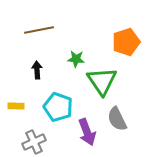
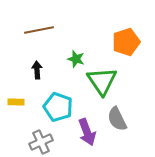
green star: rotated 12 degrees clockwise
yellow rectangle: moved 4 px up
gray cross: moved 7 px right
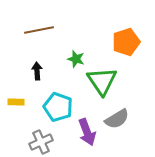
black arrow: moved 1 px down
gray semicircle: rotated 95 degrees counterclockwise
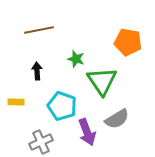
orange pentagon: moved 2 px right; rotated 28 degrees clockwise
cyan pentagon: moved 4 px right, 1 px up
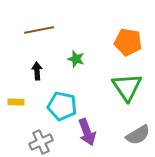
green triangle: moved 25 px right, 6 px down
cyan pentagon: rotated 8 degrees counterclockwise
gray semicircle: moved 21 px right, 16 px down
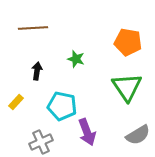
brown line: moved 6 px left, 2 px up; rotated 8 degrees clockwise
black arrow: rotated 12 degrees clockwise
yellow rectangle: rotated 49 degrees counterclockwise
